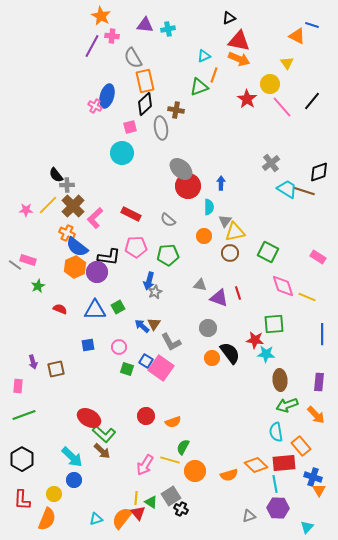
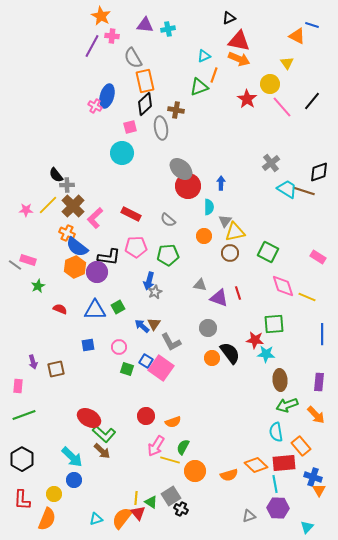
pink arrow at (145, 465): moved 11 px right, 19 px up
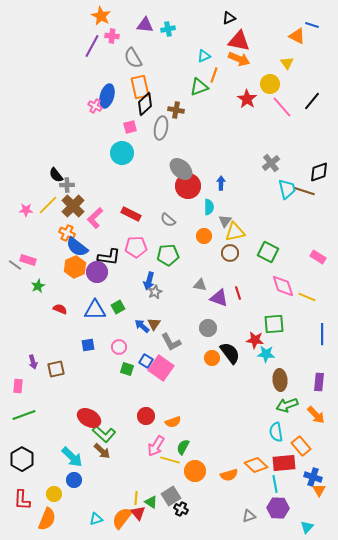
orange rectangle at (145, 81): moved 5 px left, 6 px down
gray ellipse at (161, 128): rotated 20 degrees clockwise
cyan trapezoid at (287, 189): rotated 45 degrees clockwise
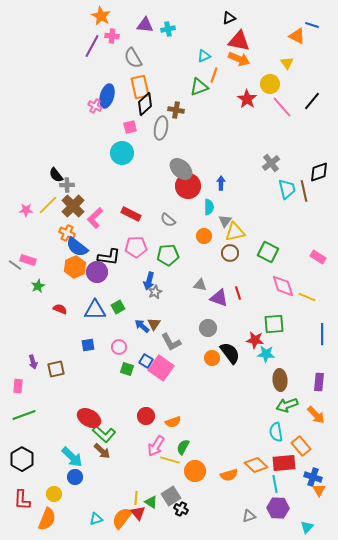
brown line at (304, 191): rotated 60 degrees clockwise
blue circle at (74, 480): moved 1 px right, 3 px up
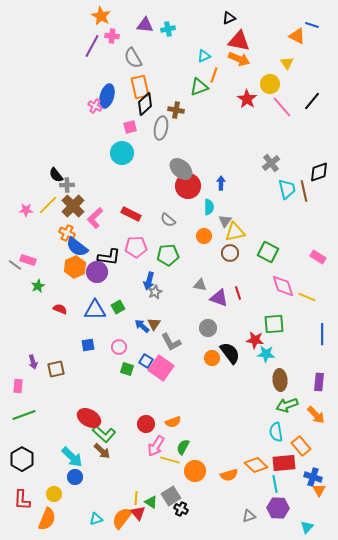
red circle at (146, 416): moved 8 px down
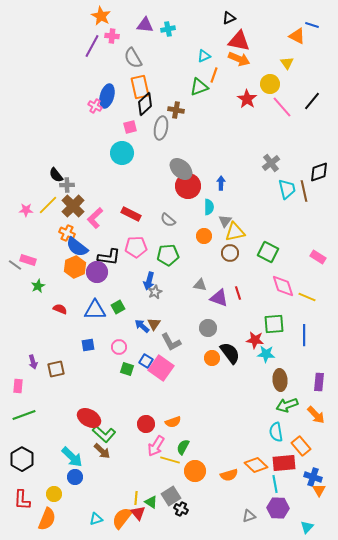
blue line at (322, 334): moved 18 px left, 1 px down
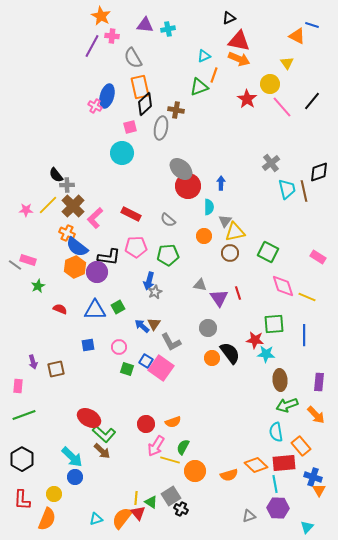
purple triangle at (219, 298): rotated 36 degrees clockwise
